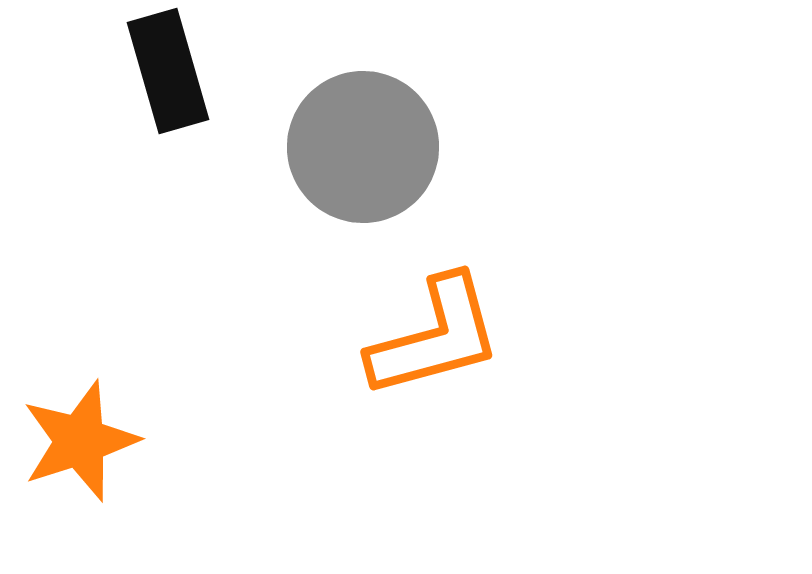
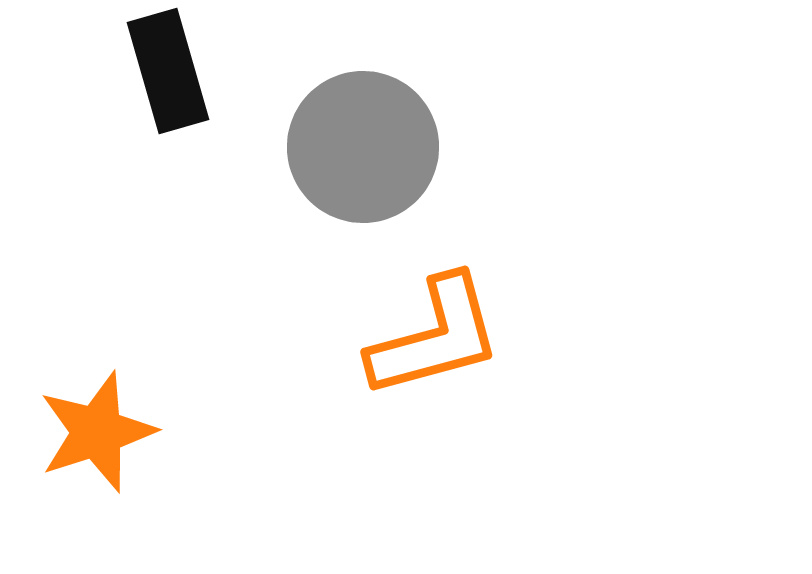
orange star: moved 17 px right, 9 px up
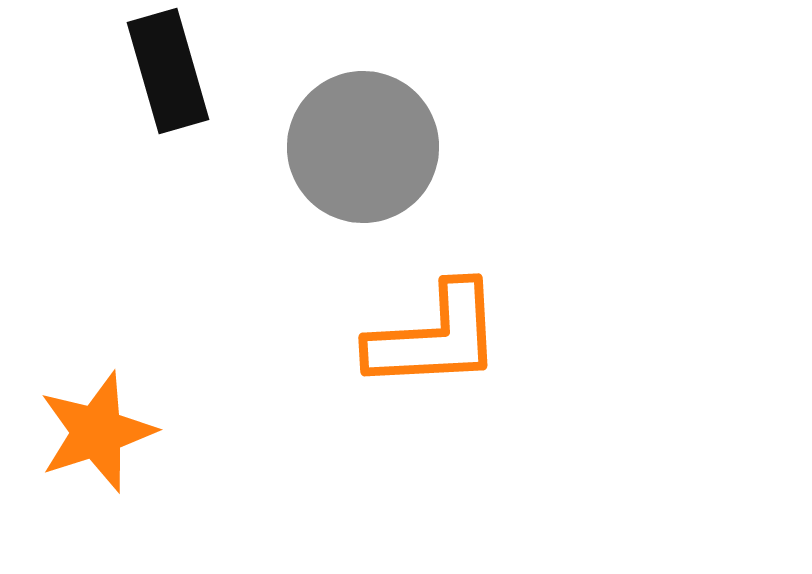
orange L-shape: rotated 12 degrees clockwise
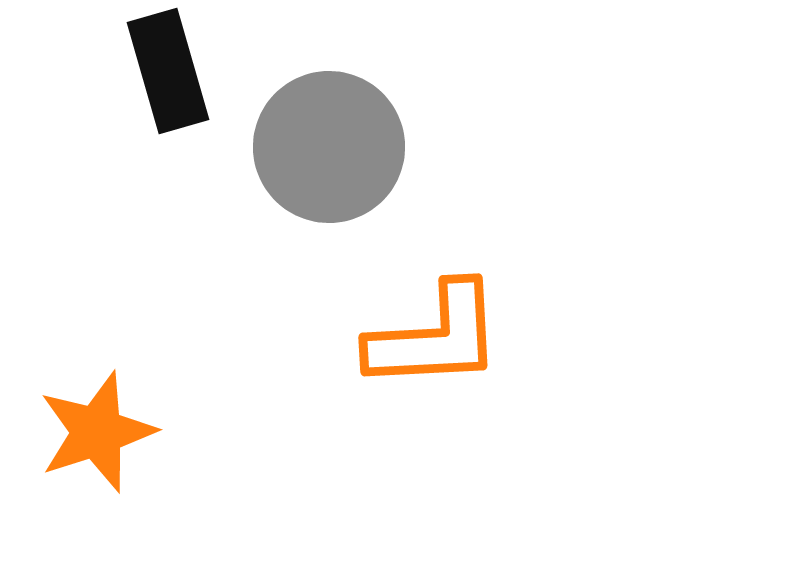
gray circle: moved 34 px left
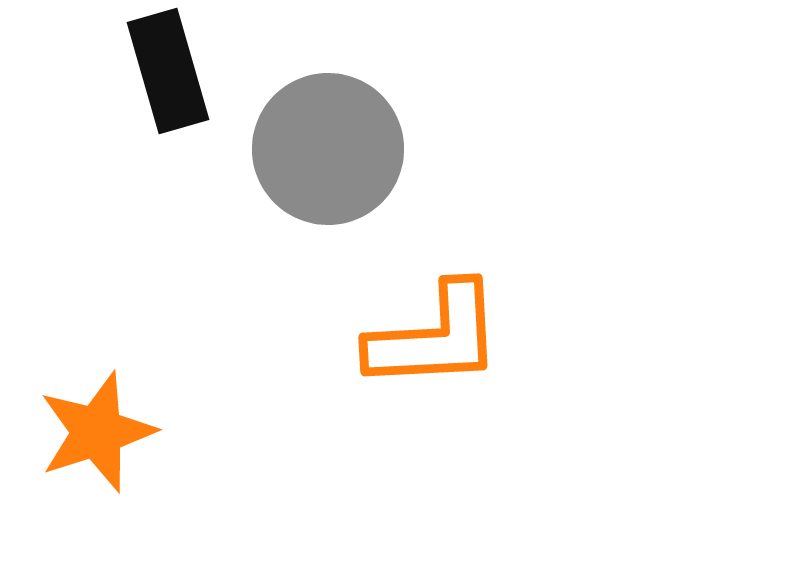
gray circle: moved 1 px left, 2 px down
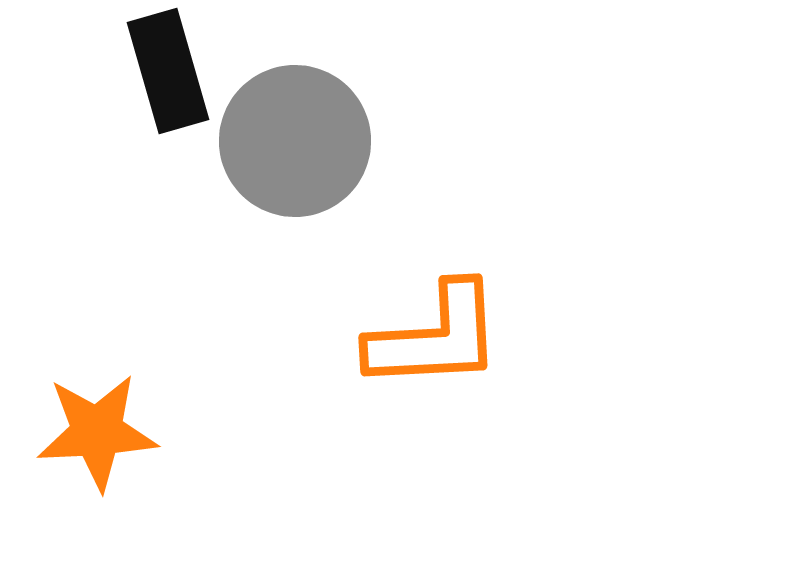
gray circle: moved 33 px left, 8 px up
orange star: rotated 15 degrees clockwise
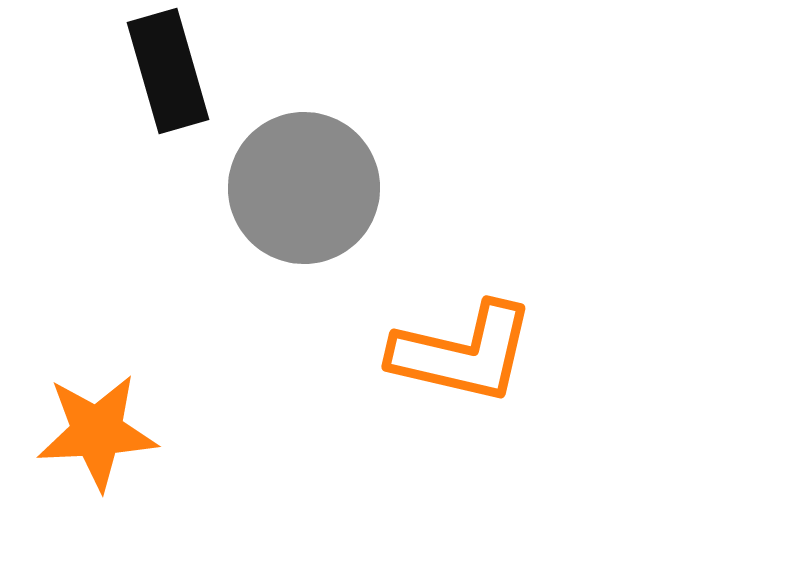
gray circle: moved 9 px right, 47 px down
orange L-shape: moved 28 px right, 16 px down; rotated 16 degrees clockwise
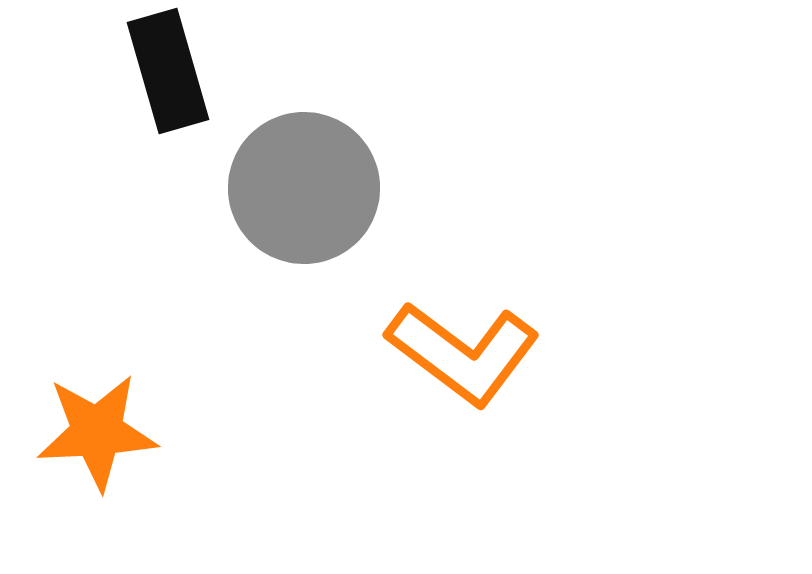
orange L-shape: rotated 24 degrees clockwise
